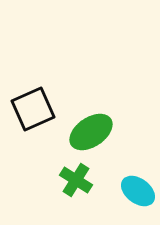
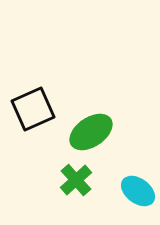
green cross: rotated 16 degrees clockwise
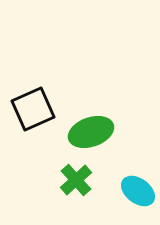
green ellipse: rotated 15 degrees clockwise
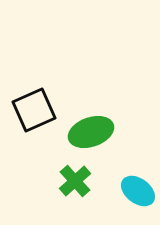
black square: moved 1 px right, 1 px down
green cross: moved 1 px left, 1 px down
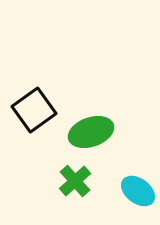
black square: rotated 12 degrees counterclockwise
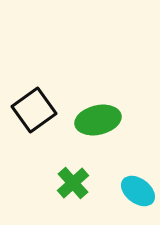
green ellipse: moved 7 px right, 12 px up; rotated 6 degrees clockwise
green cross: moved 2 px left, 2 px down
